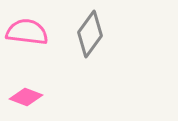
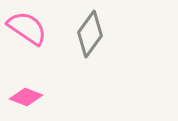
pink semicircle: moved 4 px up; rotated 27 degrees clockwise
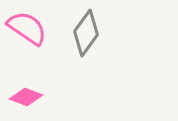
gray diamond: moved 4 px left, 1 px up
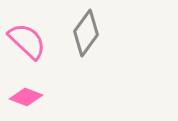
pink semicircle: moved 13 px down; rotated 9 degrees clockwise
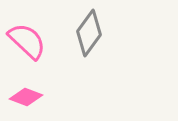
gray diamond: moved 3 px right
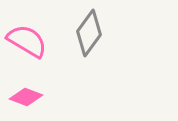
pink semicircle: rotated 12 degrees counterclockwise
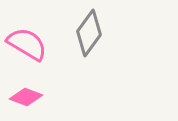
pink semicircle: moved 3 px down
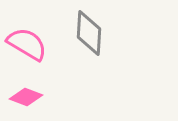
gray diamond: rotated 33 degrees counterclockwise
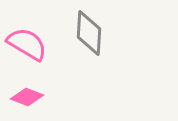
pink diamond: moved 1 px right
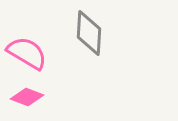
pink semicircle: moved 9 px down
